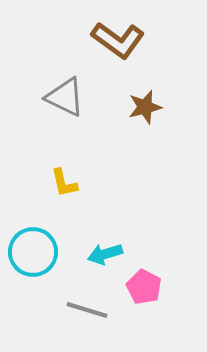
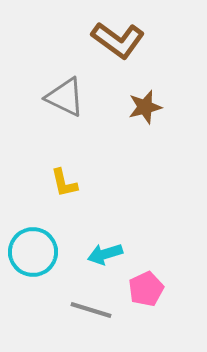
pink pentagon: moved 2 px right, 2 px down; rotated 20 degrees clockwise
gray line: moved 4 px right
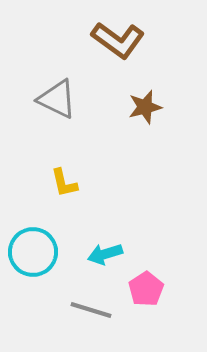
gray triangle: moved 8 px left, 2 px down
pink pentagon: rotated 8 degrees counterclockwise
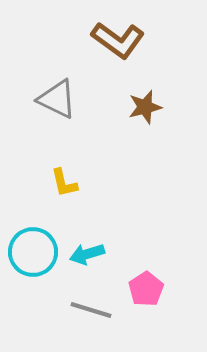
cyan arrow: moved 18 px left
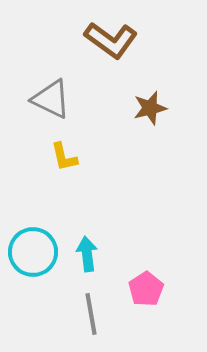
brown L-shape: moved 7 px left
gray triangle: moved 6 px left
brown star: moved 5 px right, 1 px down
yellow L-shape: moved 26 px up
cyan arrow: rotated 100 degrees clockwise
gray line: moved 4 px down; rotated 63 degrees clockwise
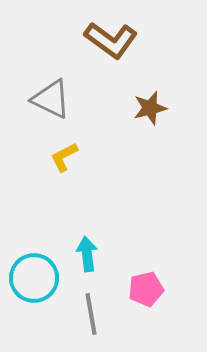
yellow L-shape: rotated 76 degrees clockwise
cyan circle: moved 1 px right, 26 px down
pink pentagon: rotated 20 degrees clockwise
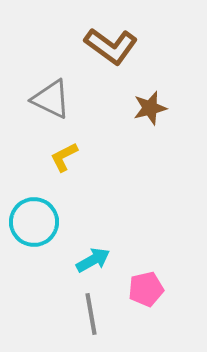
brown L-shape: moved 6 px down
cyan arrow: moved 6 px right, 6 px down; rotated 68 degrees clockwise
cyan circle: moved 56 px up
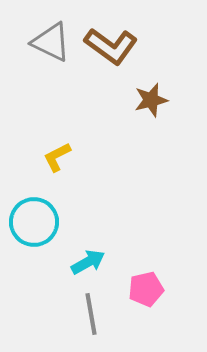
gray triangle: moved 57 px up
brown star: moved 1 px right, 8 px up
yellow L-shape: moved 7 px left
cyan arrow: moved 5 px left, 2 px down
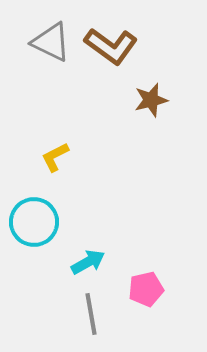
yellow L-shape: moved 2 px left
